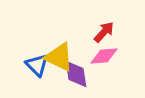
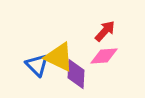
red arrow: moved 1 px right, 1 px up
purple diamond: rotated 12 degrees clockwise
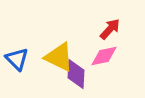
red arrow: moved 5 px right, 2 px up
pink diamond: rotated 8 degrees counterclockwise
blue triangle: moved 20 px left, 6 px up
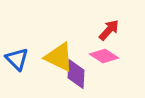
red arrow: moved 1 px left, 1 px down
pink diamond: rotated 44 degrees clockwise
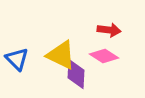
red arrow: rotated 55 degrees clockwise
yellow triangle: moved 2 px right, 2 px up
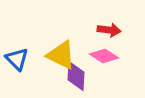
purple diamond: moved 2 px down
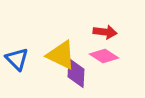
red arrow: moved 4 px left, 2 px down
purple diamond: moved 3 px up
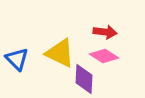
yellow triangle: moved 1 px left, 2 px up
purple diamond: moved 8 px right, 6 px down
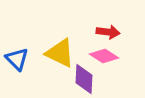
red arrow: moved 3 px right
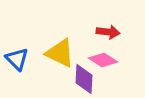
pink diamond: moved 1 px left, 4 px down
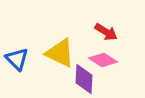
red arrow: moved 2 px left; rotated 25 degrees clockwise
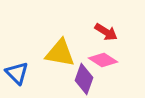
yellow triangle: rotated 16 degrees counterclockwise
blue triangle: moved 14 px down
purple diamond: rotated 16 degrees clockwise
